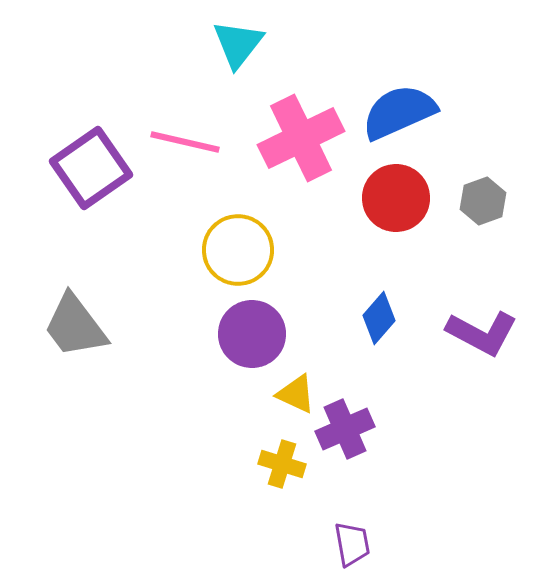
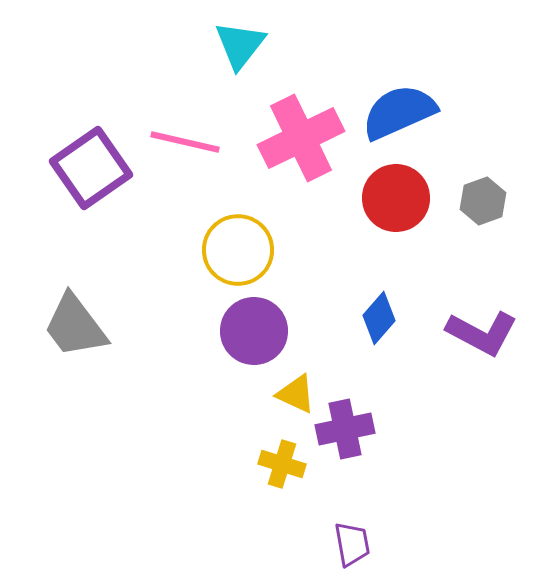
cyan triangle: moved 2 px right, 1 px down
purple circle: moved 2 px right, 3 px up
purple cross: rotated 12 degrees clockwise
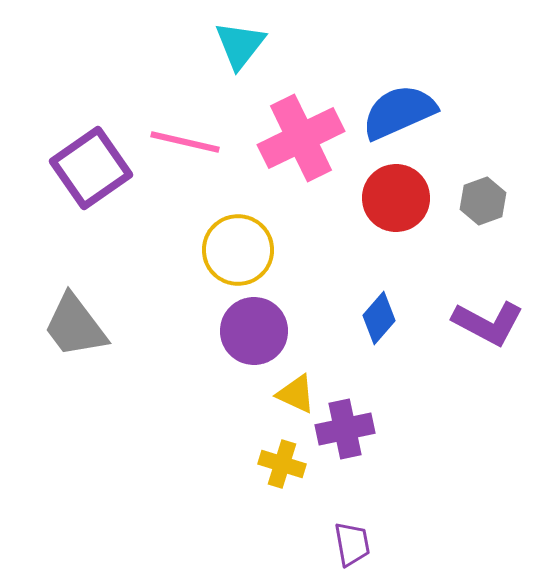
purple L-shape: moved 6 px right, 10 px up
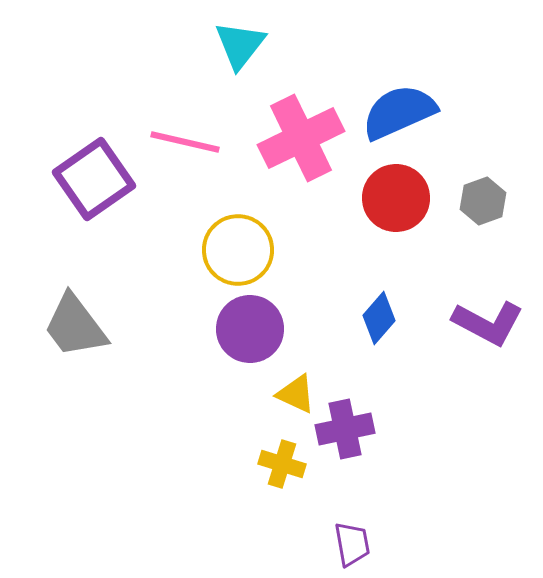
purple square: moved 3 px right, 11 px down
purple circle: moved 4 px left, 2 px up
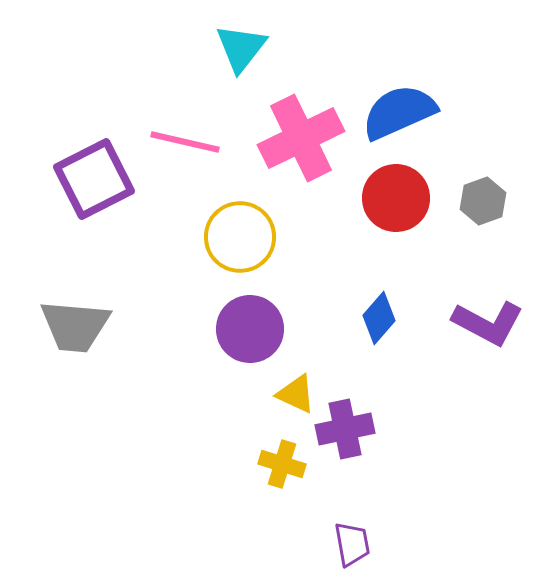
cyan triangle: moved 1 px right, 3 px down
purple square: rotated 8 degrees clockwise
yellow circle: moved 2 px right, 13 px up
gray trapezoid: rotated 48 degrees counterclockwise
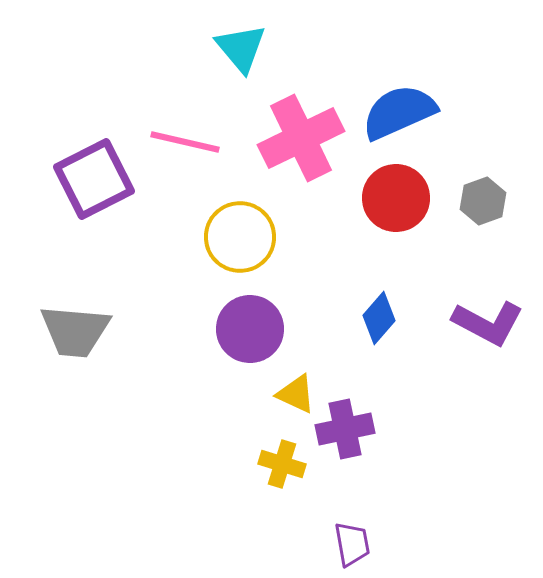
cyan triangle: rotated 18 degrees counterclockwise
gray trapezoid: moved 5 px down
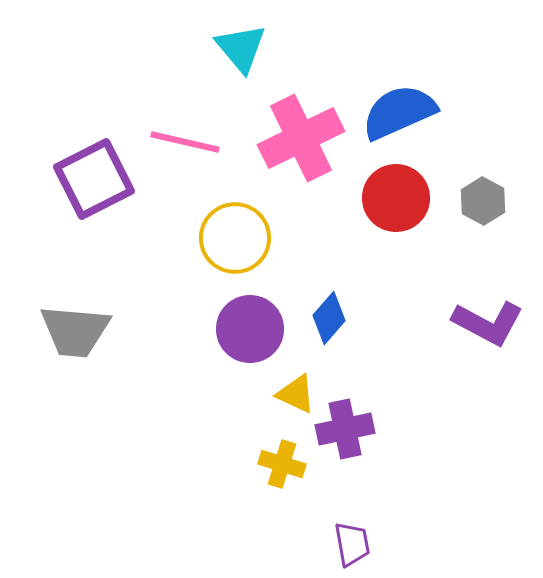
gray hexagon: rotated 12 degrees counterclockwise
yellow circle: moved 5 px left, 1 px down
blue diamond: moved 50 px left
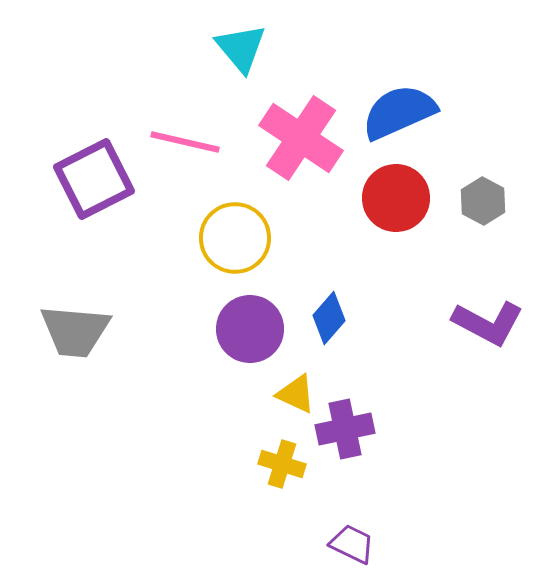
pink cross: rotated 30 degrees counterclockwise
purple trapezoid: rotated 54 degrees counterclockwise
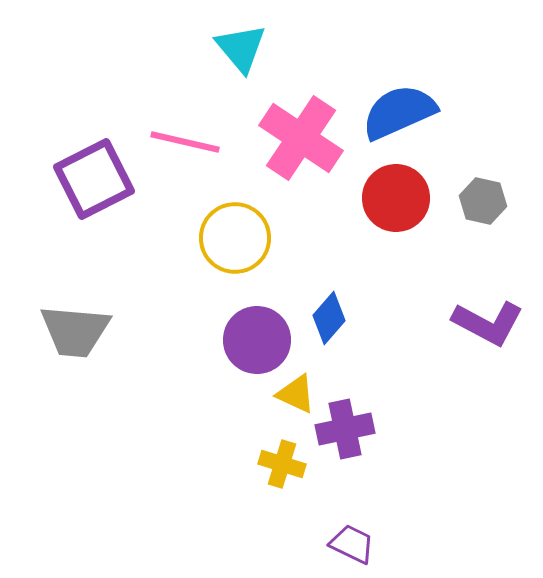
gray hexagon: rotated 15 degrees counterclockwise
purple circle: moved 7 px right, 11 px down
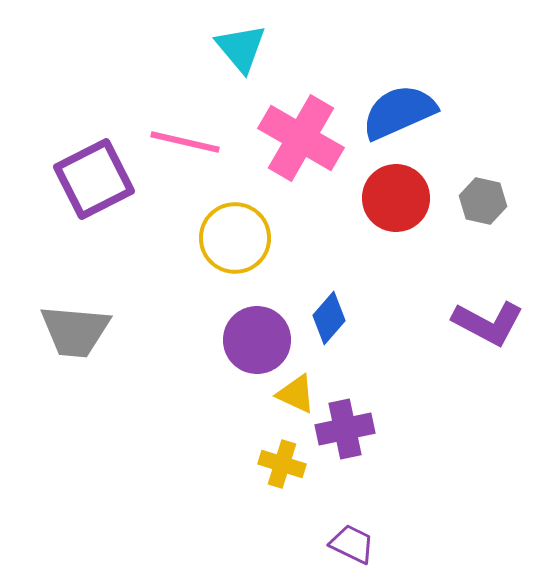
pink cross: rotated 4 degrees counterclockwise
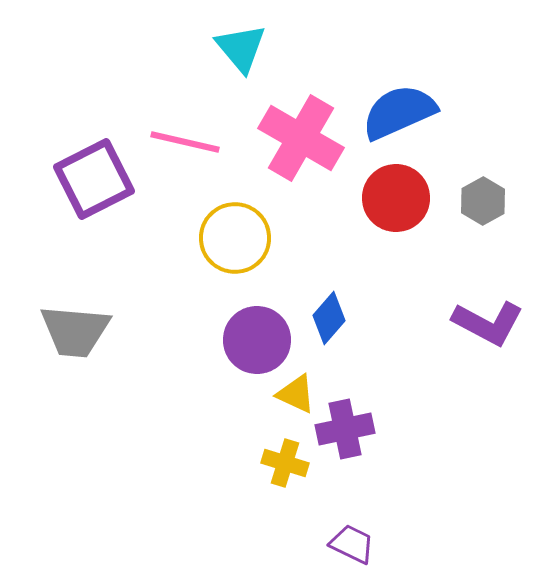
gray hexagon: rotated 18 degrees clockwise
yellow cross: moved 3 px right, 1 px up
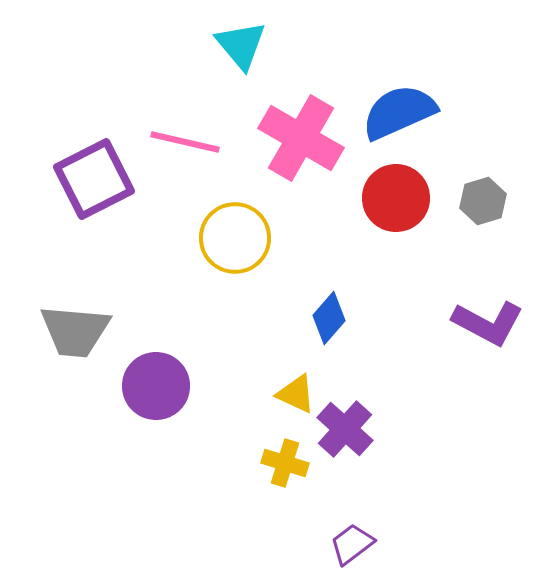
cyan triangle: moved 3 px up
gray hexagon: rotated 12 degrees clockwise
purple circle: moved 101 px left, 46 px down
purple cross: rotated 36 degrees counterclockwise
purple trapezoid: rotated 63 degrees counterclockwise
